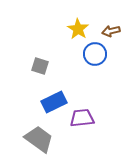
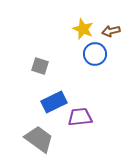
yellow star: moved 5 px right; rotated 10 degrees counterclockwise
purple trapezoid: moved 2 px left, 1 px up
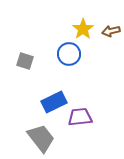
yellow star: rotated 15 degrees clockwise
blue circle: moved 26 px left
gray square: moved 15 px left, 5 px up
gray trapezoid: moved 2 px right, 1 px up; rotated 16 degrees clockwise
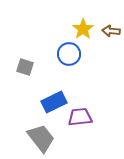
brown arrow: rotated 18 degrees clockwise
gray square: moved 6 px down
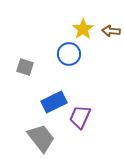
purple trapezoid: rotated 60 degrees counterclockwise
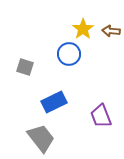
purple trapezoid: moved 21 px right, 1 px up; rotated 45 degrees counterclockwise
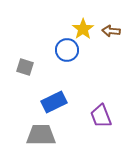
blue circle: moved 2 px left, 4 px up
gray trapezoid: moved 3 px up; rotated 52 degrees counterclockwise
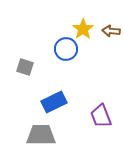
blue circle: moved 1 px left, 1 px up
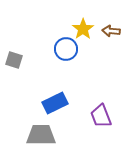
gray square: moved 11 px left, 7 px up
blue rectangle: moved 1 px right, 1 px down
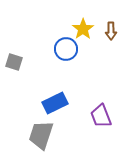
brown arrow: rotated 96 degrees counterclockwise
gray square: moved 2 px down
gray trapezoid: rotated 72 degrees counterclockwise
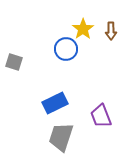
gray trapezoid: moved 20 px right, 2 px down
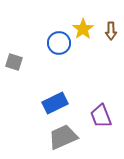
blue circle: moved 7 px left, 6 px up
gray trapezoid: moved 2 px right; rotated 48 degrees clockwise
